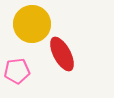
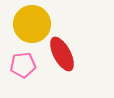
pink pentagon: moved 6 px right, 6 px up
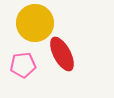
yellow circle: moved 3 px right, 1 px up
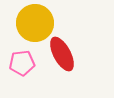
pink pentagon: moved 1 px left, 2 px up
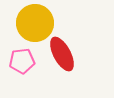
pink pentagon: moved 2 px up
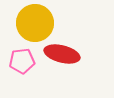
red ellipse: rotated 48 degrees counterclockwise
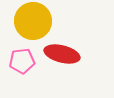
yellow circle: moved 2 px left, 2 px up
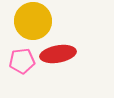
red ellipse: moved 4 px left; rotated 24 degrees counterclockwise
